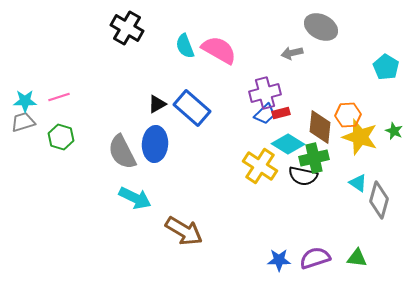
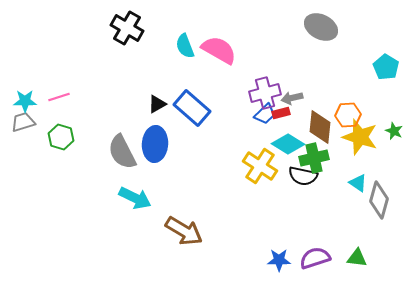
gray arrow: moved 45 px down
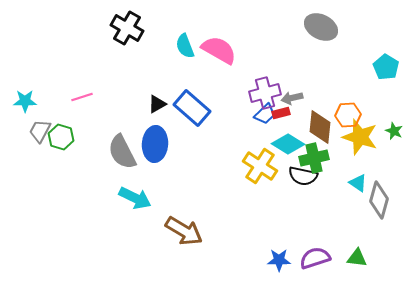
pink line: moved 23 px right
gray trapezoid: moved 17 px right, 9 px down; rotated 45 degrees counterclockwise
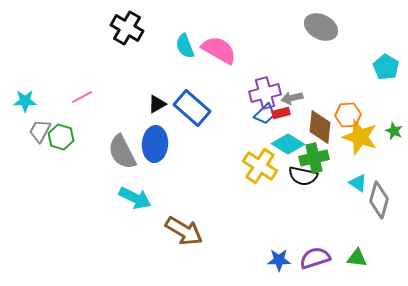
pink line: rotated 10 degrees counterclockwise
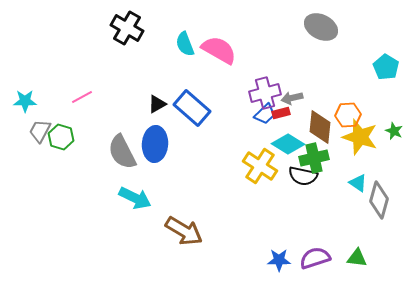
cyan semicircle: moved 2 px up
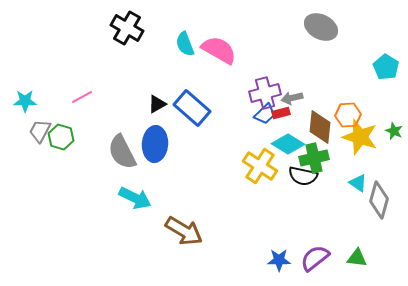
purple semicircle: rotated 20 degrees counterclockwise
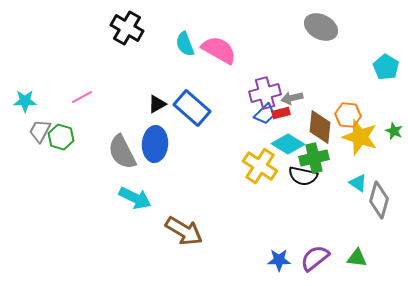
orange hexagon: rotated 10 degrees clockwise
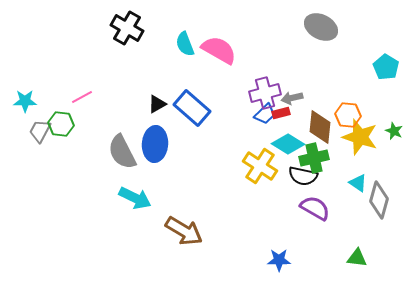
green hexagon: moved 13 px up; rotated 10 degrees counterclockwise
purple semicircle: moved 50 px up; rotated 68 degrees clockwise
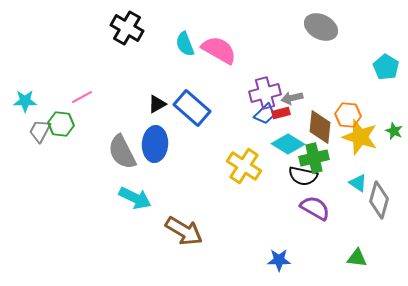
yellow cross: moved 16 px left
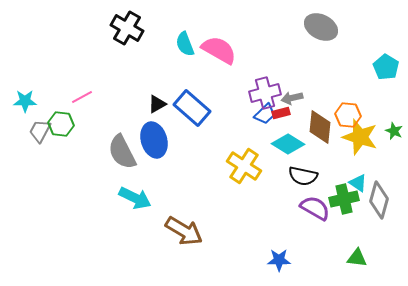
blue ellipse: moved 1 px left, 4 px up; rotated 20 degrees counterclockwise
green cross: moved 30 px right, 41 px down
